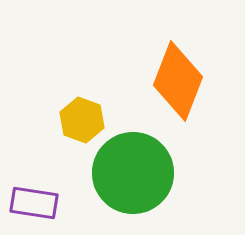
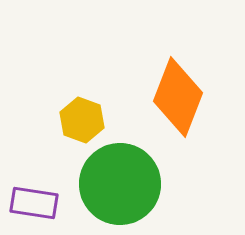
orange diamond: moved 16 px down
green circle: moved 13 px left, 11 px down
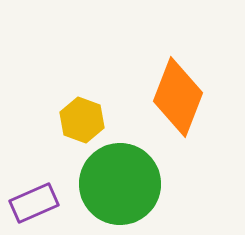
purple rectangle: rotated 33 degrees counterclockwise
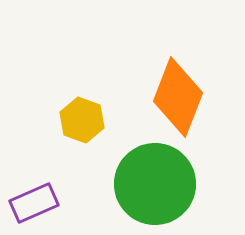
green circle: moved 35 px right
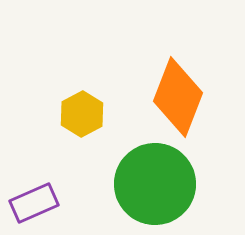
yellow hexagon: moved 6 px up; rotated 12 degrees clockwise
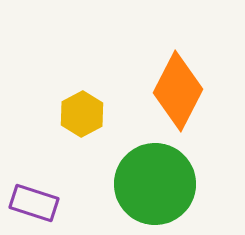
orange diamond: moved 6 px up; rotated 6 degrees clockwise
purple rectangle: rotated 42 degrees clockwise
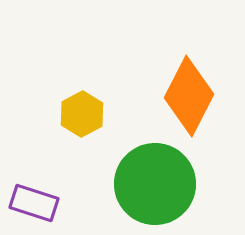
orange diamond: moved 11 px right, 5 px down
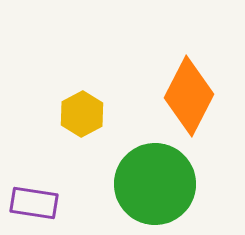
purple rectangle: rotated 9 degrees counterclockwise
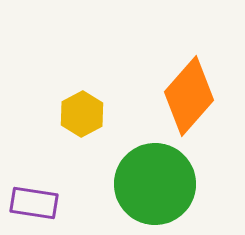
orange diamond: rotated 14 degrees clockwise
